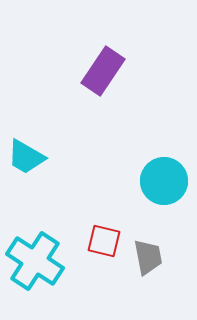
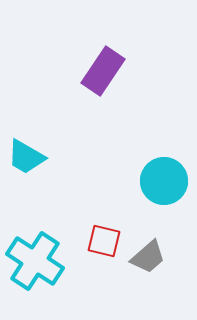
gray trapezoid: rotated 60 degrees clockwise
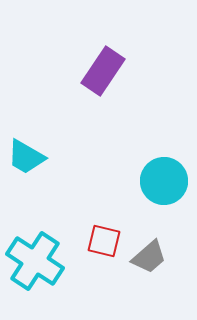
gray trapezoid: moved 1 px right
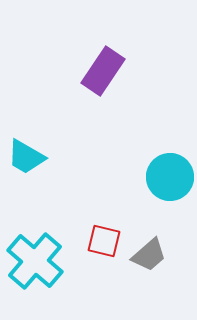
cyan circle: moved 6 px right, 4 px up
gray trapezoid: moved 2 px up
cyan cross: rotated 8 degrees clockwise
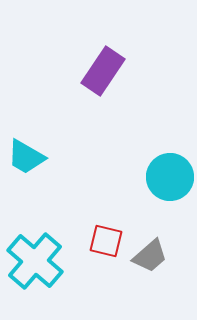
red square: moved 2 px right
gray trapezoid: moved 1 px right, 1 px down
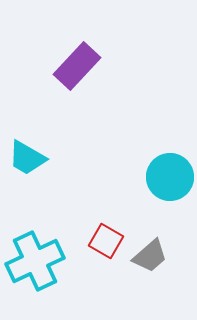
purple rectangle: moved 26 px left, 5 px up; rotated 9 degrees clockwise
cyan trapezoid: moved 1 px right, 1 px down
red square: rotated 16 degrees clockwise
cyan cross: rotated 24 degrees clockwise
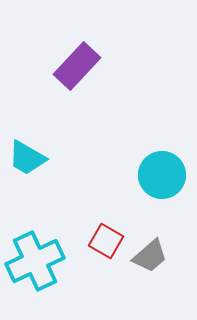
cyan circle: moved 8 px left, 2 px up
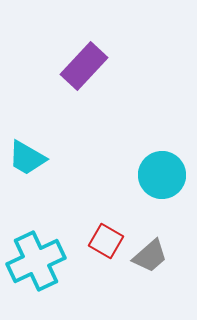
purple rectangle: moved 7 px right
cyan cross: moved 1 px right
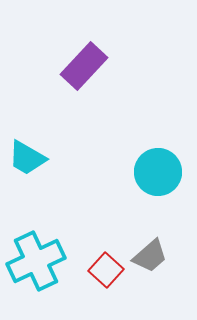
cyan circle: moved 4 px left, 3 px up
red square: moved 29 px down; rotated 12 degrees clockwise
